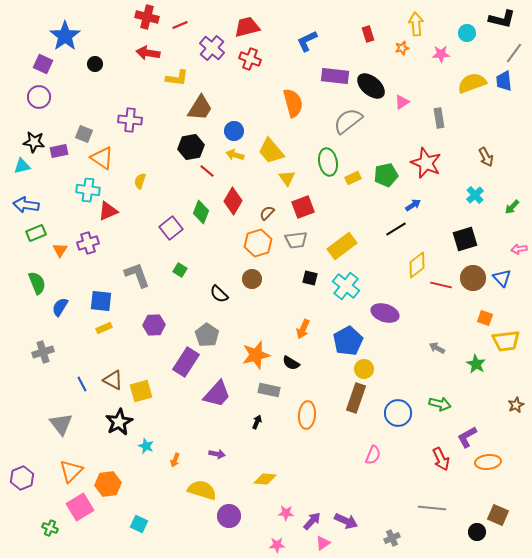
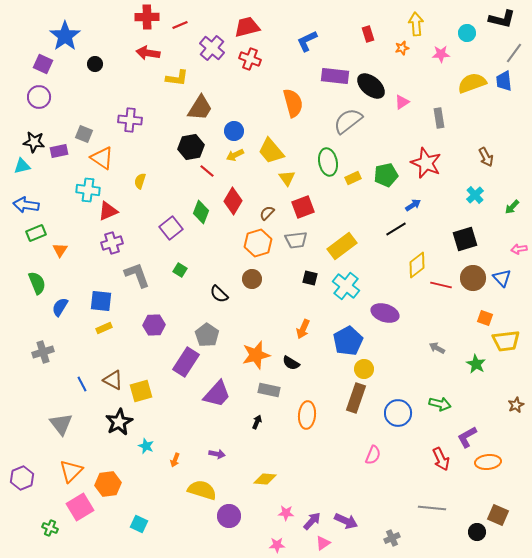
red cross at (147, 17): rotated 15 degrees counterclockwise
yellow arrow at (235, 155): rotated 42 degrees counterclockwise
purple cross at (88, 243): moved 24 px right
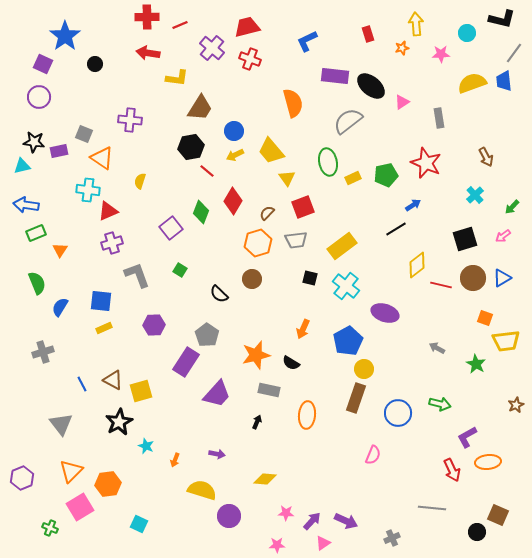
pink arrow at (519, 249): moved 16 px left, 13 px up; rotated 28 degrees counterclockwise
blue triangle at (502, 278): rotated 42 degrees clockwise
red arrow at (441, 459): moved 11 px right, 11 px down
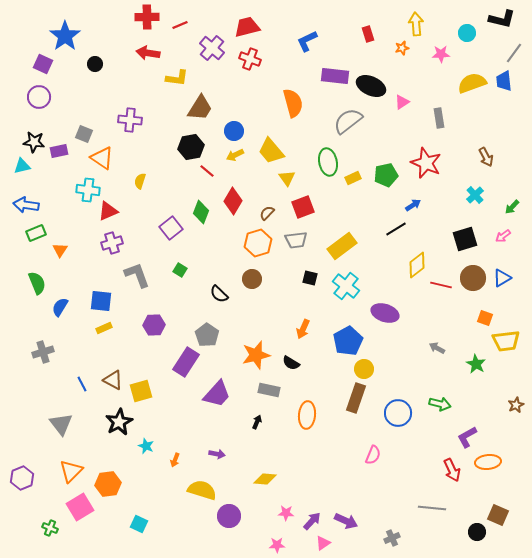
black ellipse at (371, 86): rotated 16 degrees counterclockwise
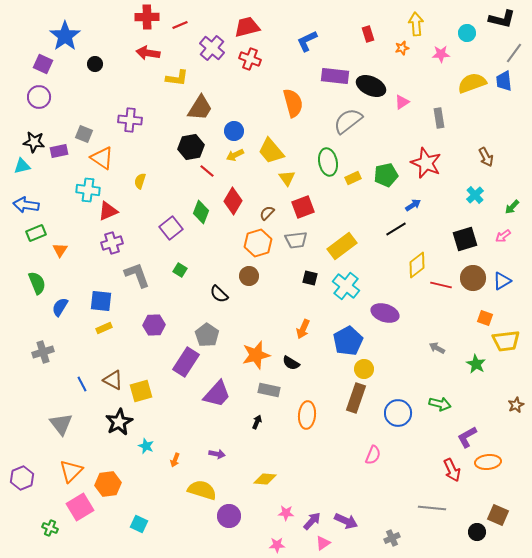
blue triangle at (502, 278): moved 3 px down
brown circle at (252, 279): moved 3 px left, 3 px up
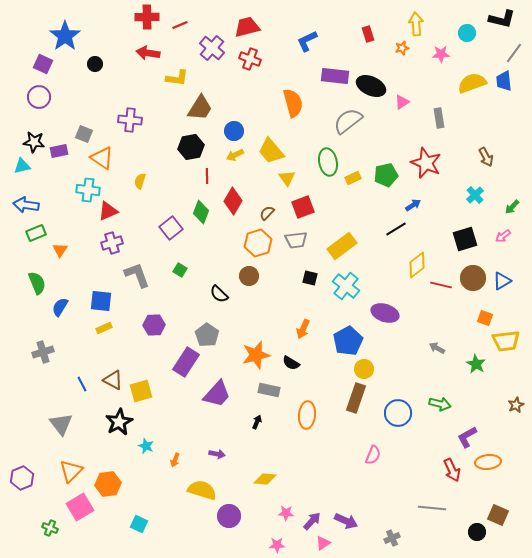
red line at (207, 171): moved 5 px down; rotated 49 degrees clockwise
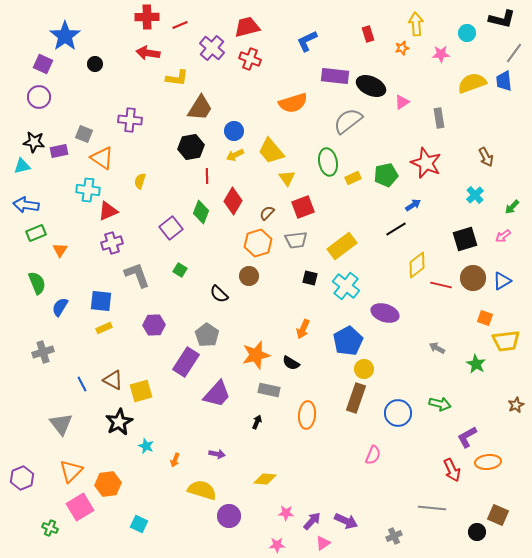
orange semicircle at (293, 103): rotated 88 degrees clockwise
gray cross at (392, 538): moved 2 px right, 2 px up
